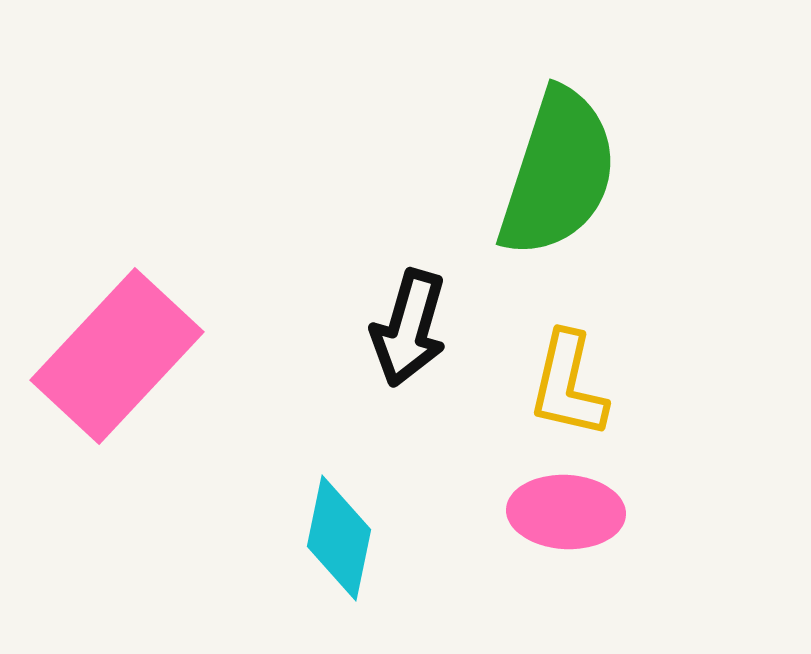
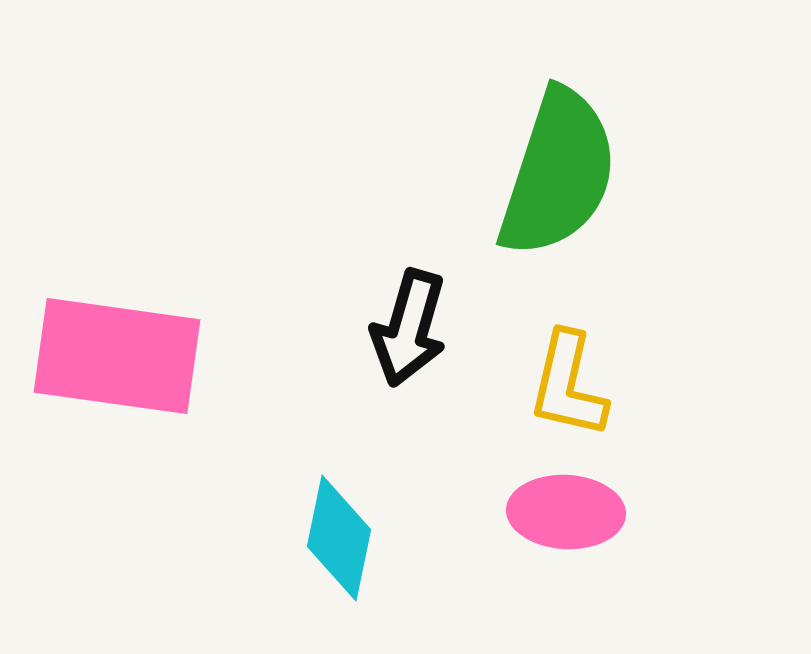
pink rectangle: rotated 55 degrees clockwise
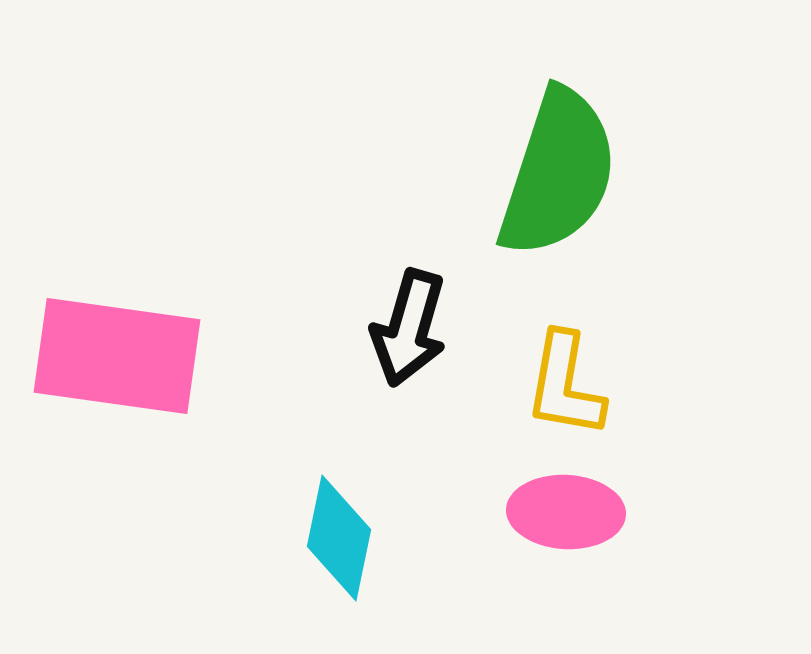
yellow L-shape: moved 3 px left; rotated 3 degrees counterclockwise
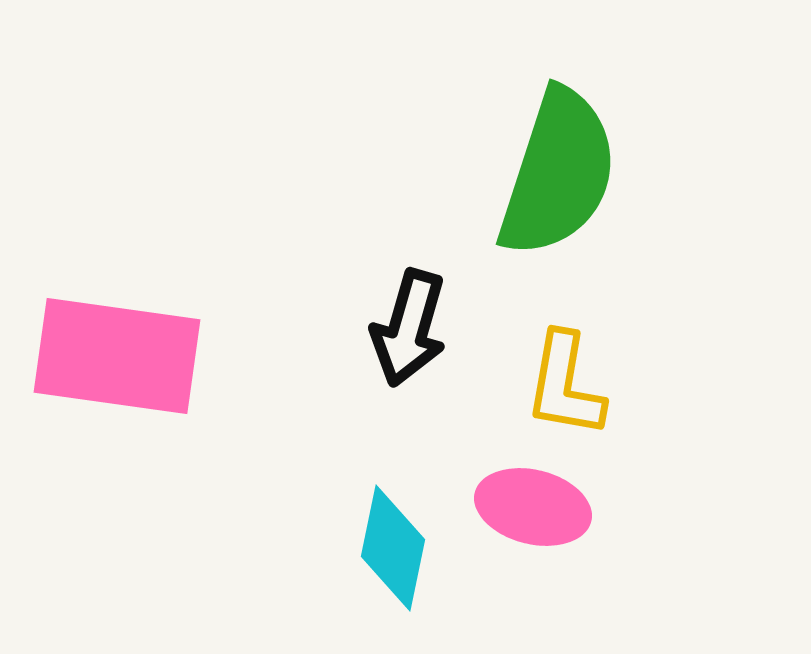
pink ellipse: moved 33 px left, 5 px up; rotated 11 degrees clockwise
cyan diamond: moved 54 px right, 10 px down
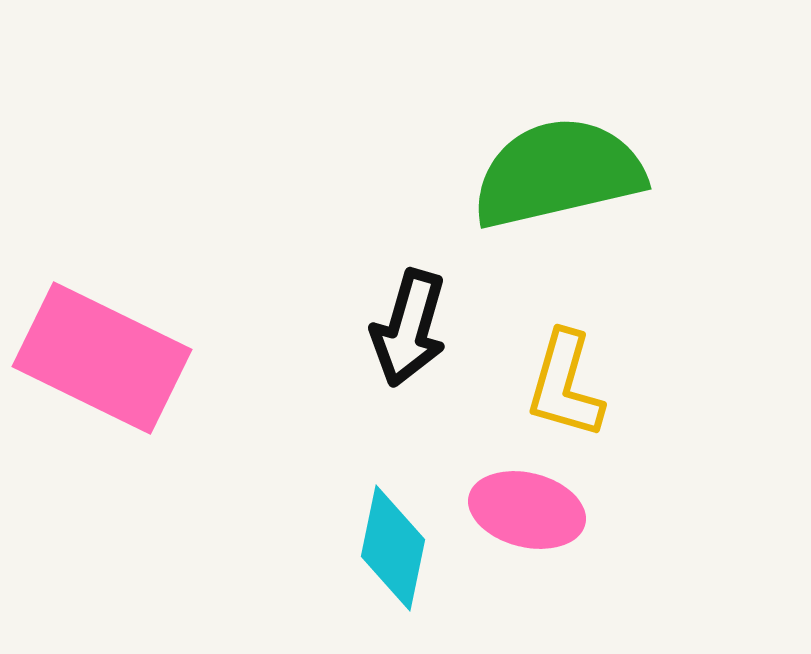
green semicircle: rotated 121 degrees counterclockwise
pink rectangle: moved 15 px left, 2 px down; rotated 18 degrees clockwise
yellow L-shape: rotated 6 degrees clockwise
pink ellipse: moved 6 px left, 3 px down
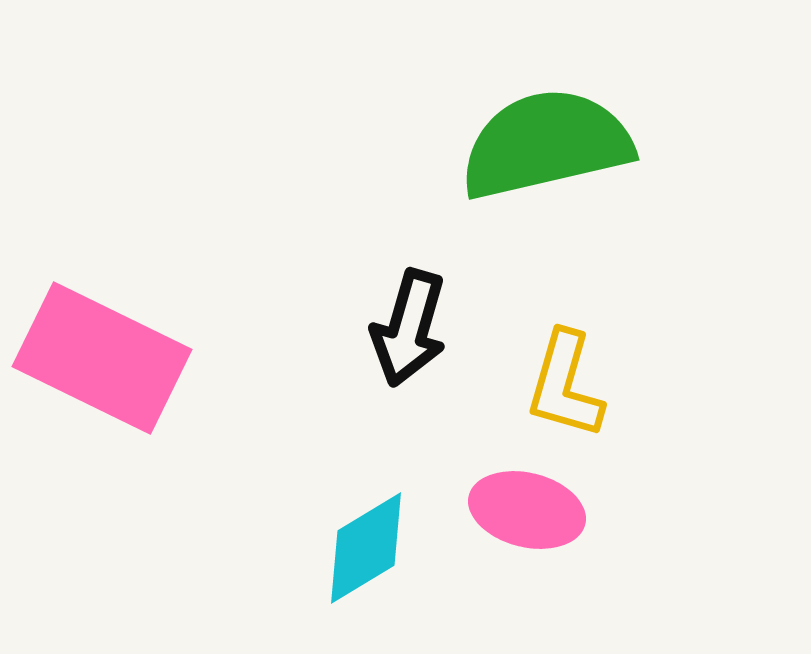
green semicircle: moved 12 px left, 29 px up
cyan diamond: moved 27 px left; rotated 47 degrees clockwise
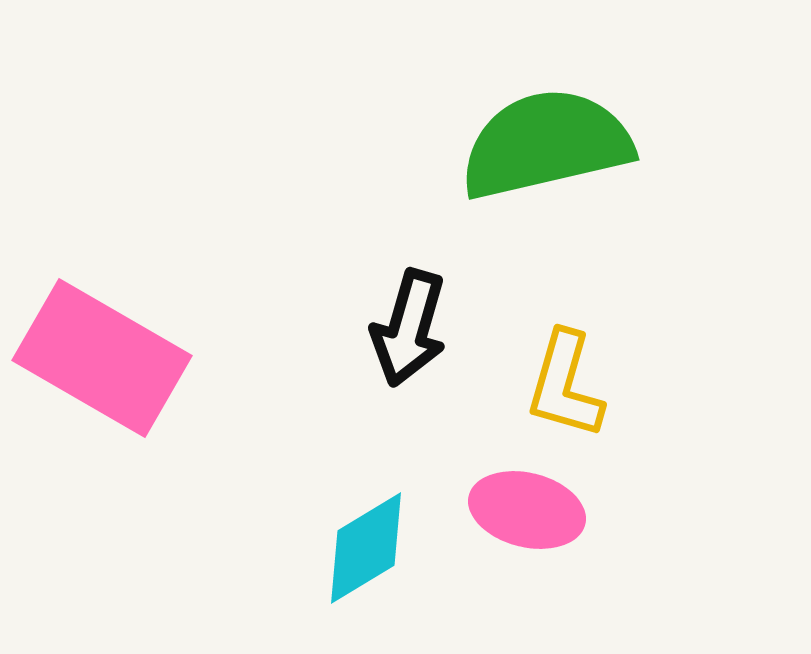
pink rectangle: rotated 4 degrees clockwise
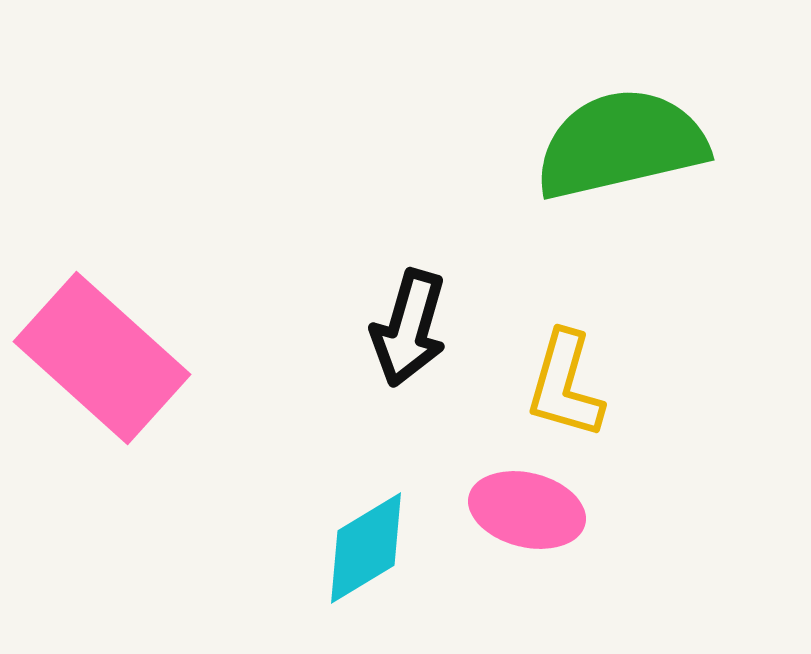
green semicircle: moved 75 px right
pink rectangle: rotated 12 degrees clockwise
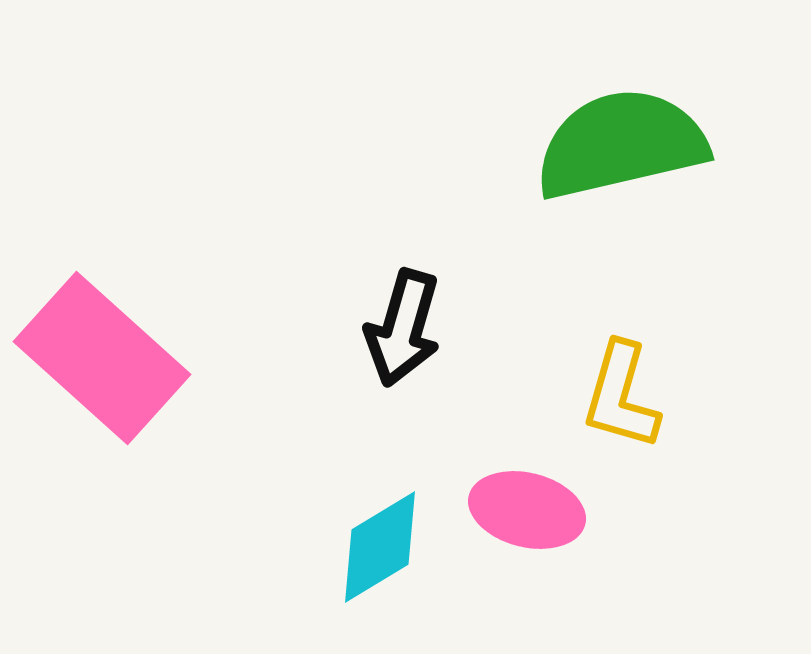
black arrow: moved 6 px left
yellow L-shape: moved 56 px right, 11 px down
cyan diamond: moved 14 px right, 1 px up
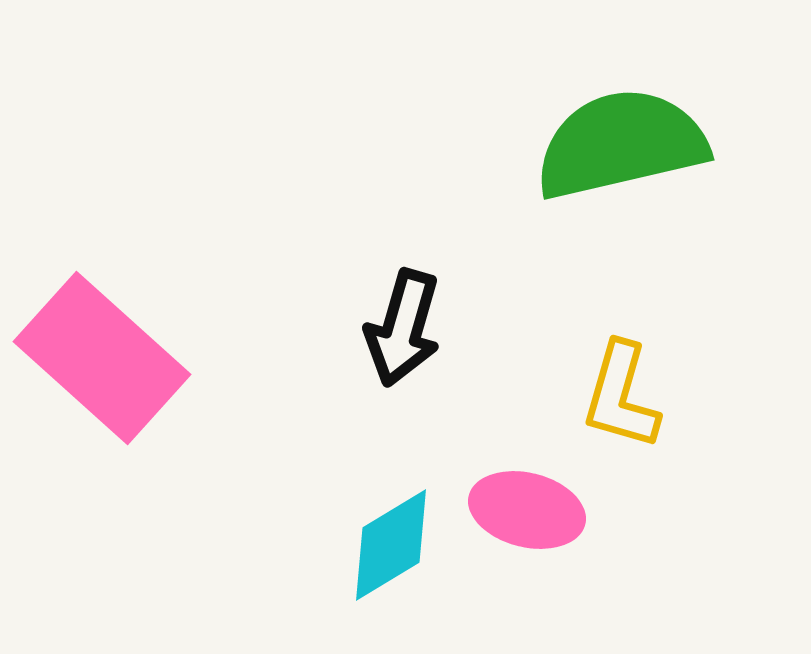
cyan diamond: moved 11 px right, 2 px up
